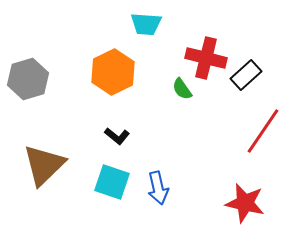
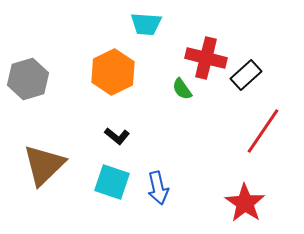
red star: rotated 21 degrees clockwise
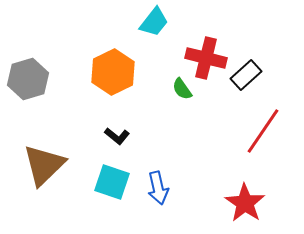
cyan trapezoid: moved 8 px right, 2 px up; rotated 56 degrees counterclockwise
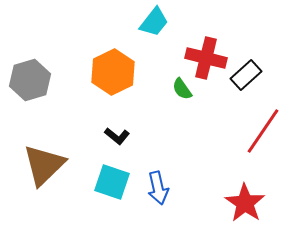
gray hexagon: moved 2 px right, 1 px down
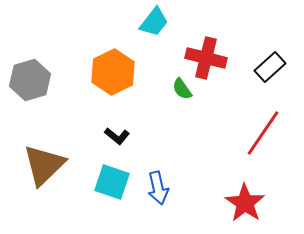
black rectangle: moved 24 px right, 8 px up
red line: moved 2 px down
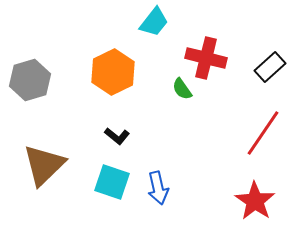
red star: moved 10 px right, 2 px up
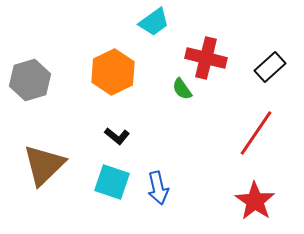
cyan trapezoid: rotated 16 degrees clockwise
red line: moved 7 px left
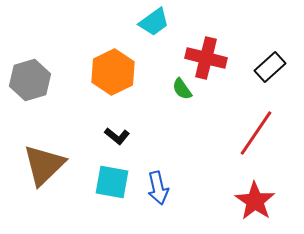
cyan square: rotated 9 degrees counterclockwise
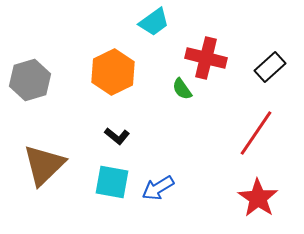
blue arrow: rotated 72 degrees clockwise
red star: moved 3 px right, 3 px up
